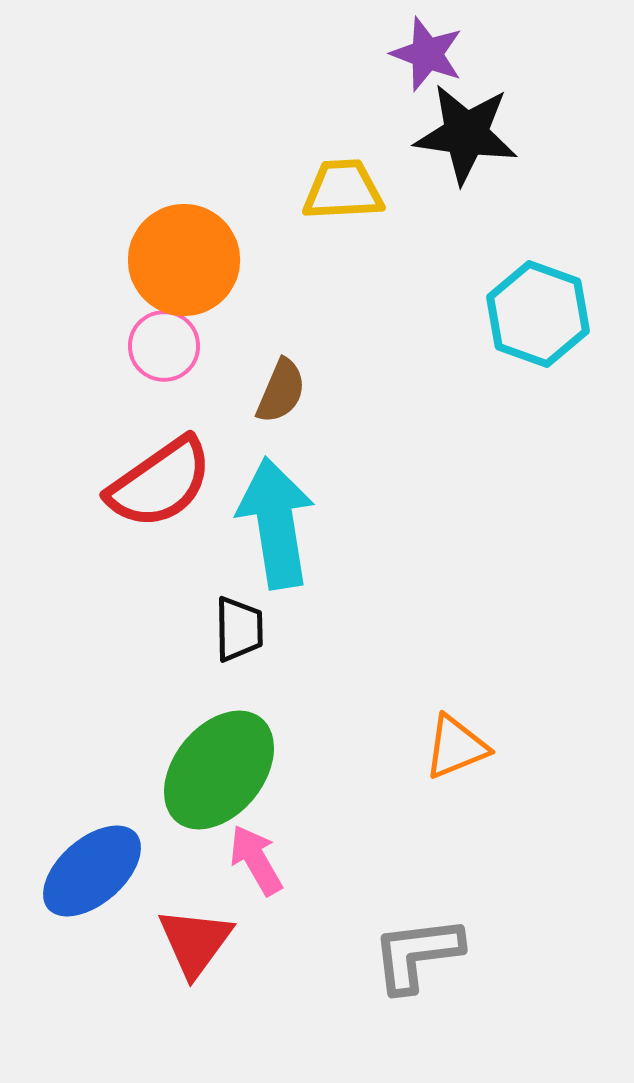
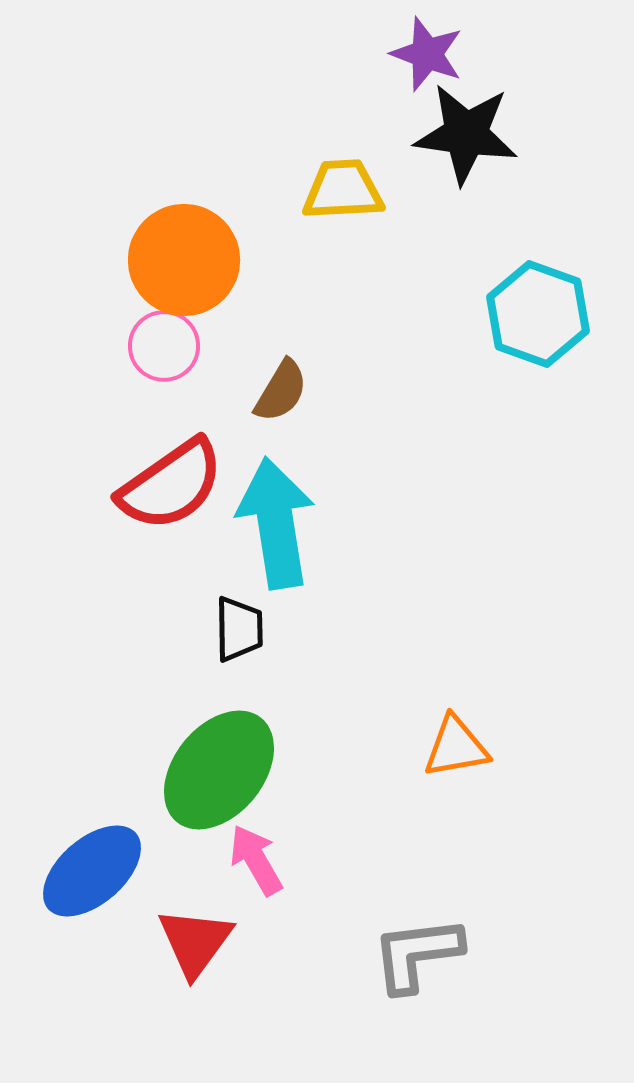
brown semicircle: rotated 8 degrees clockwise
red semicircle: moved 11 px right, 2 px down
orange triangle: rotated 12 degrees clockwise
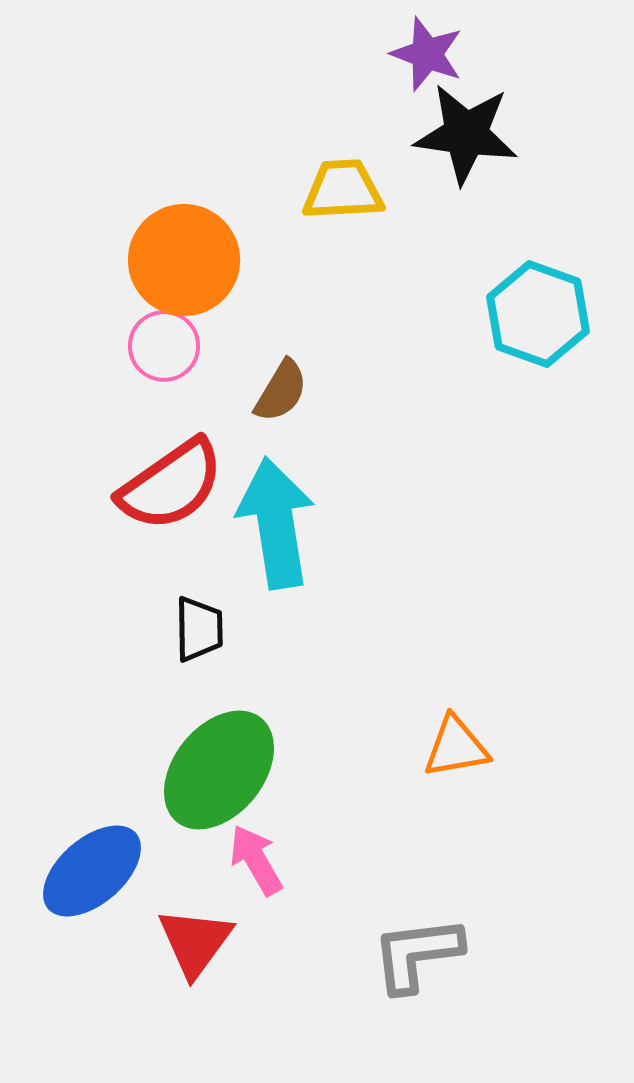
black trapezoid: moved 40 px left
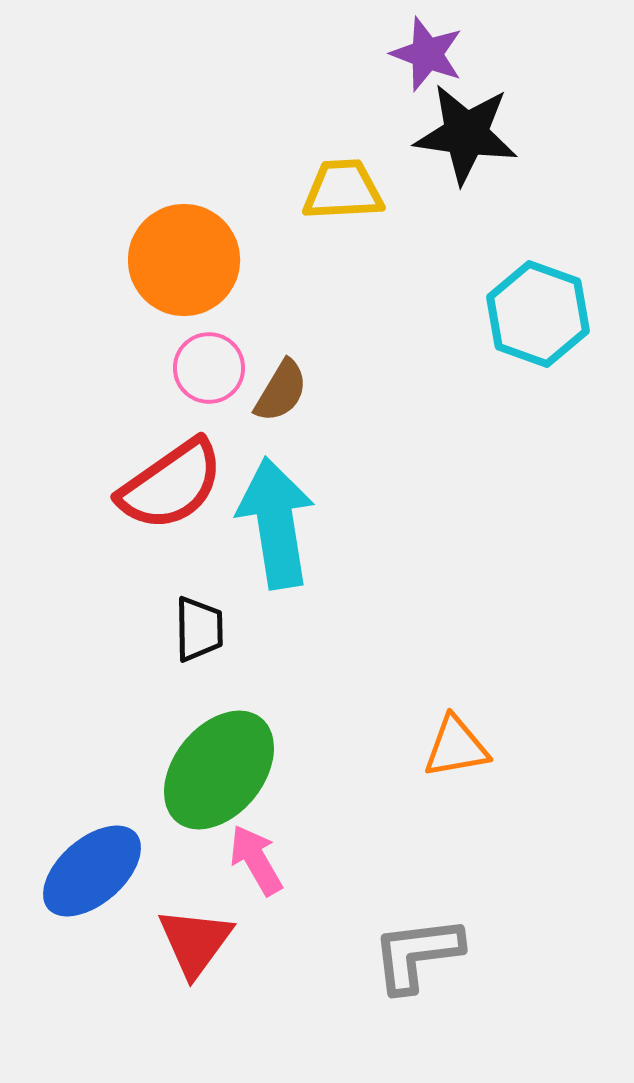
pink circle: moved 45 px right, 22 px down
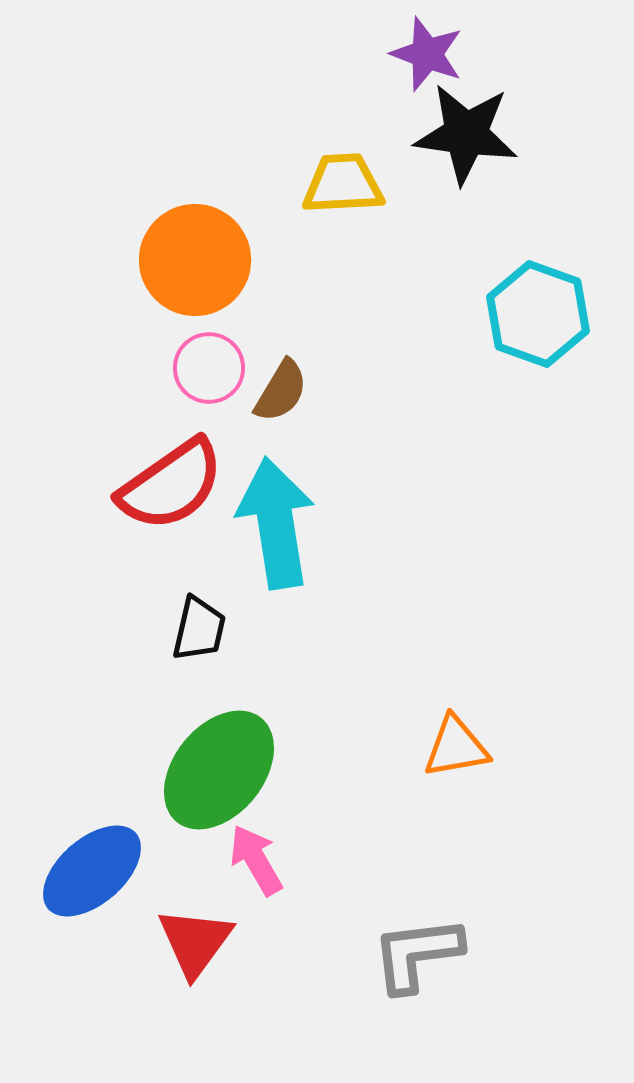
yellow trapezoid: moved 6 px up
orange circle: moved 11 px right
black trapezoid: rotated 14 degrees clockwise
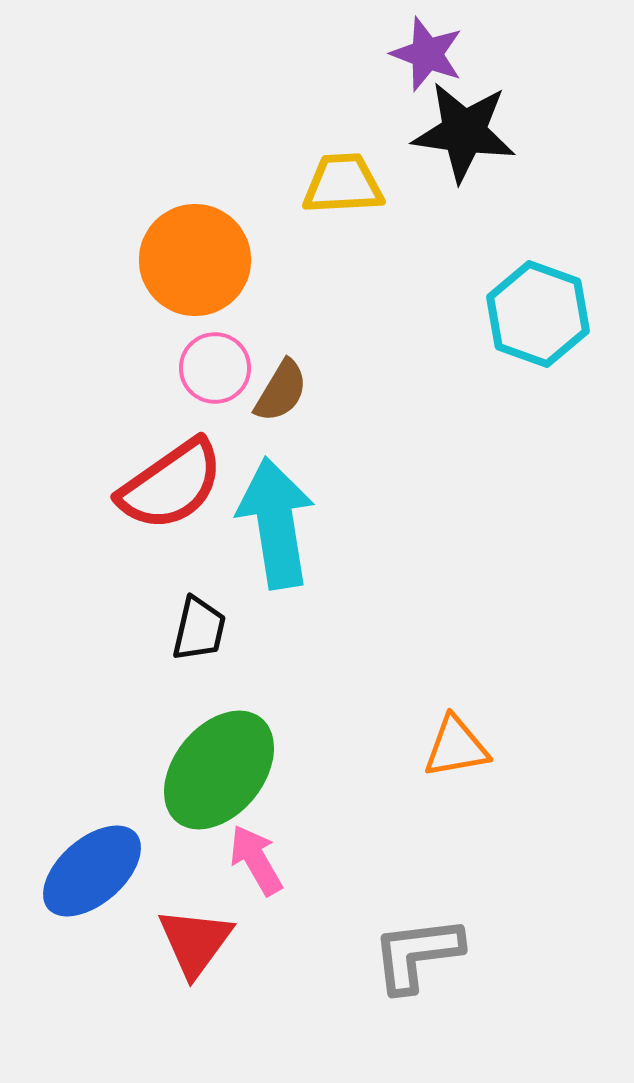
black star: moved 2 px left, 2 px up
pink circle: moved 6 px right
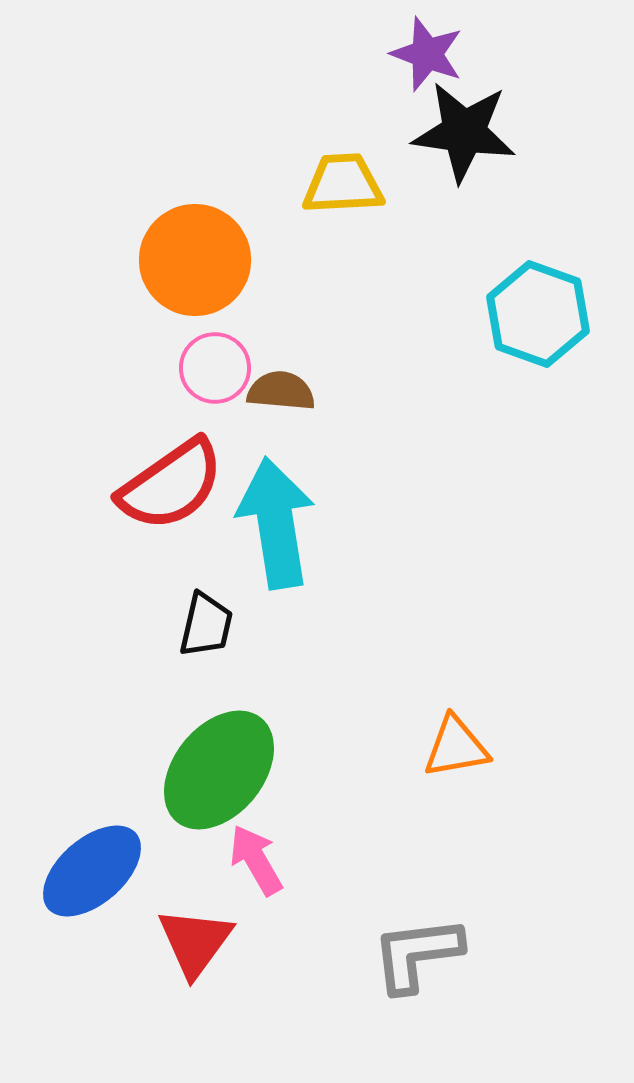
brown semicircle: rotated 116 degrees counterclockwise
black trapezoid: moved 7 px right, 4 px up
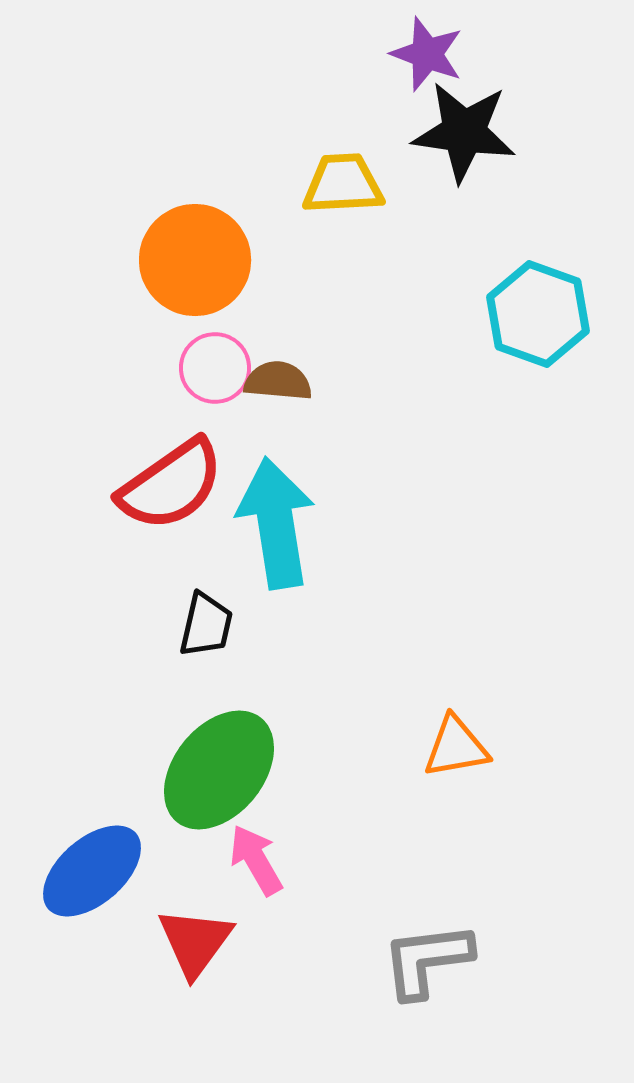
brown semicircle: moved 3 px left, 10 px up
gray L-shape: moved 10 px right, 6 px down
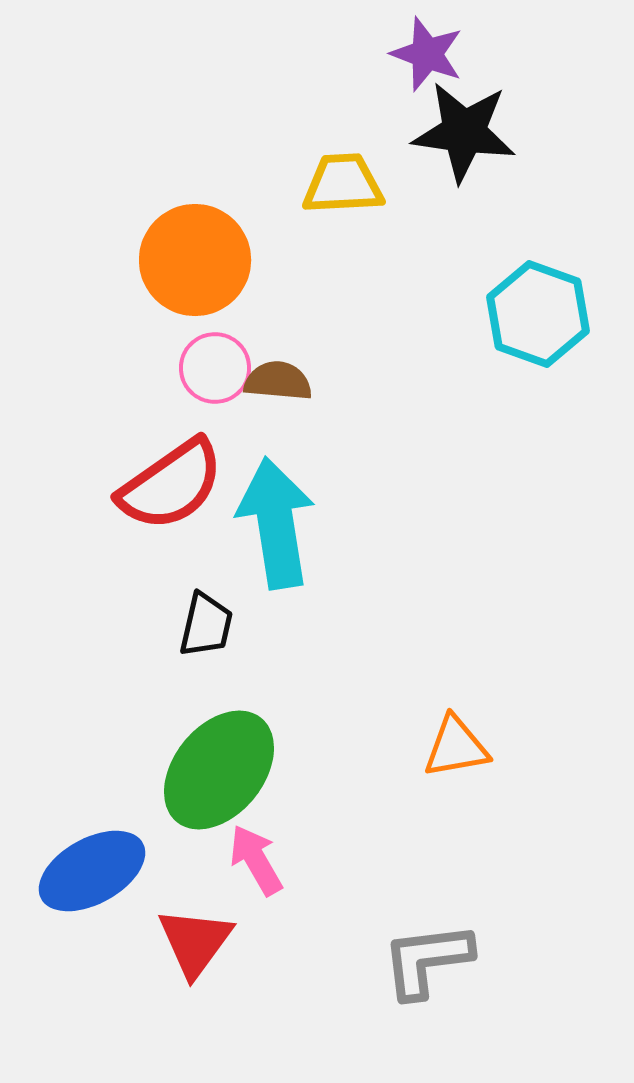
blue ellipse: rotated 12 degrees clockwise
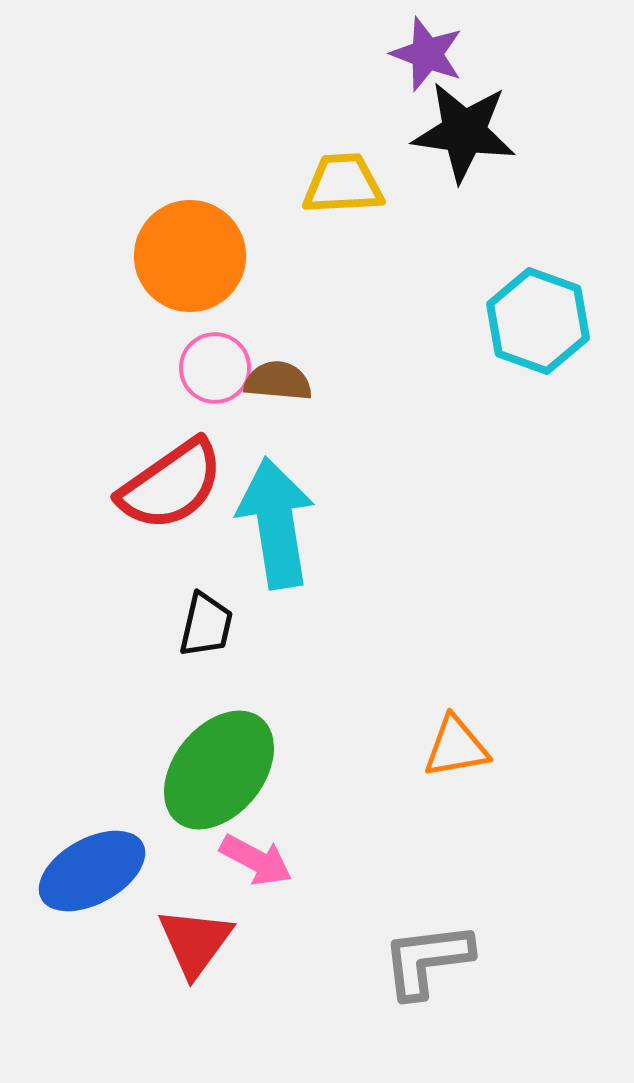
orange circle: moved 5 px left, 4 px up
cyan hexagon: moved 7 px down
pink arrow: rotated 148 degrees clockwise
